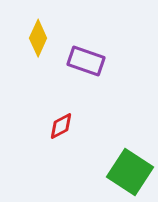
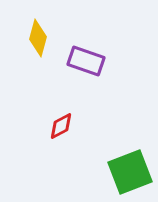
yellow diamond: rotated 9 degrees counterclockwise
green square: rotated 36 degrees clockwise
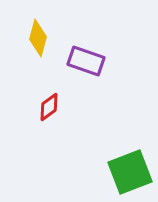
red diamond: moved 12 px left, 19 px up; rotated 8 degrees counterclockwise
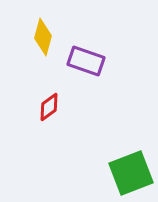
yellow diamond: moved 5 px right, 1 px up
green square: moved 1 px right, 1 px down
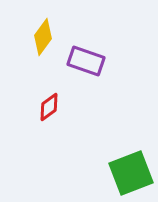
yellow diamond: rotated 21 degrees clockwise
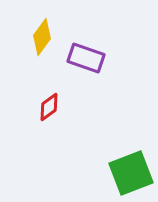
yellow diamond: moved 1 px left
purple rectangle: moved 3 px up
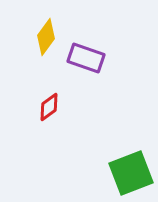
yellow diamond: moved 4 px right
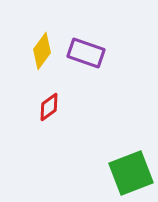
yellow diamond: moved 4 px left, 14 px down
purple rectangle: moved 5 px up
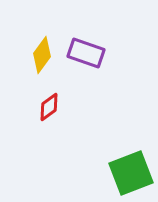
yellow diamond: moved 4 px down
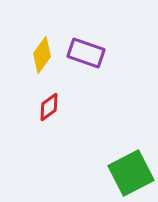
green square: rotated 6 degrees counterclockwise
